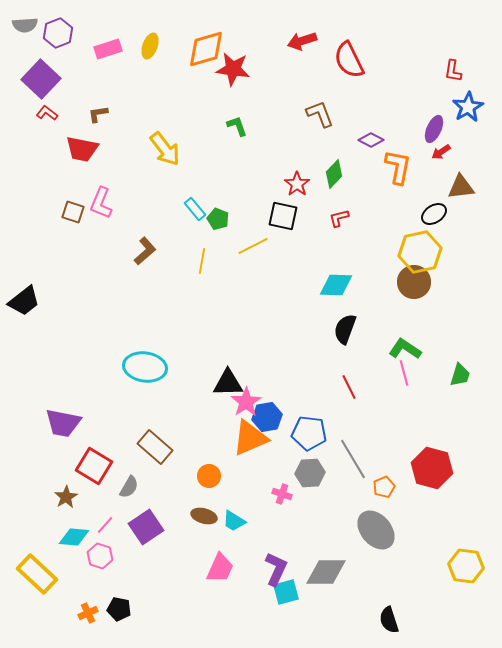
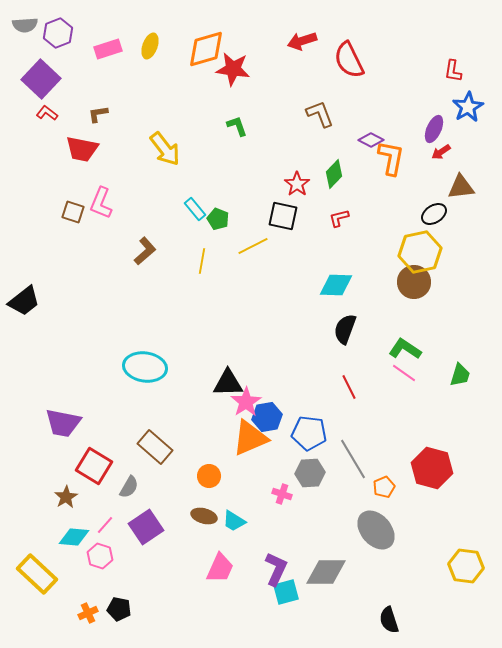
orange L-shape at (398, 167): moved 7 px left, 9 px up
pink line at (404, 373): rotated 40 degrees counterclockwise
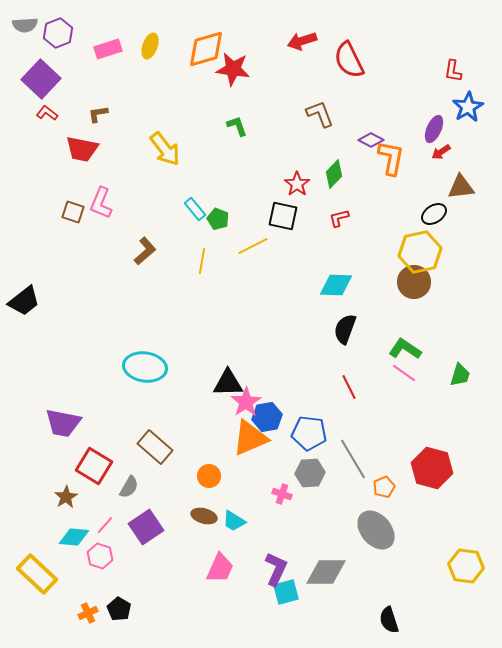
black pentagon at (119, 609): rotated 20 degrees clockwise
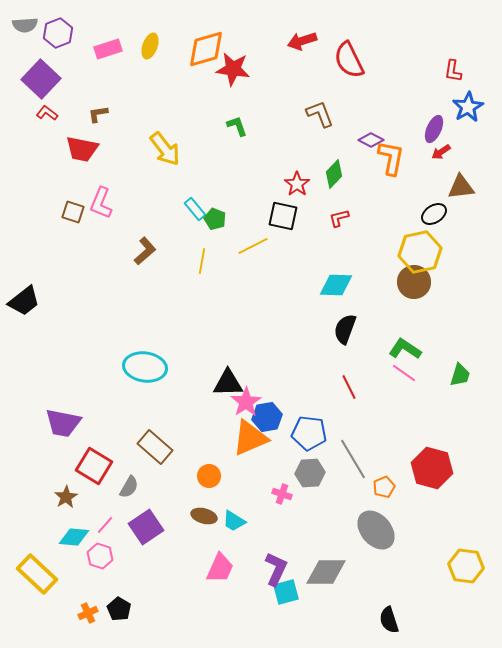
green pentagon at (218, 219): moved 3 px left
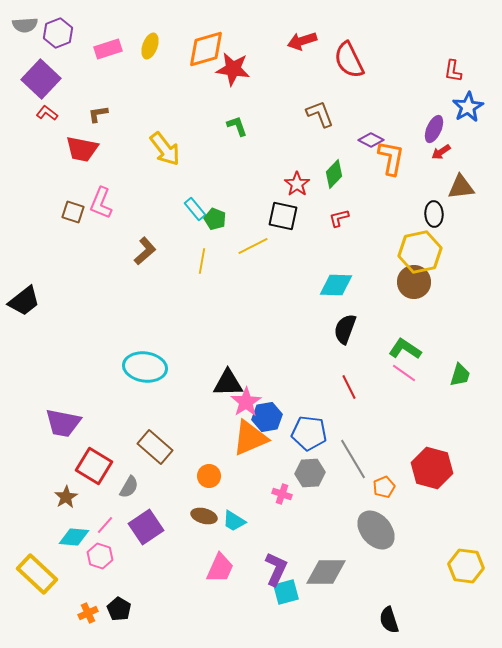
black ellipse at (434, 214): rotated 60 degrees counterclockwise
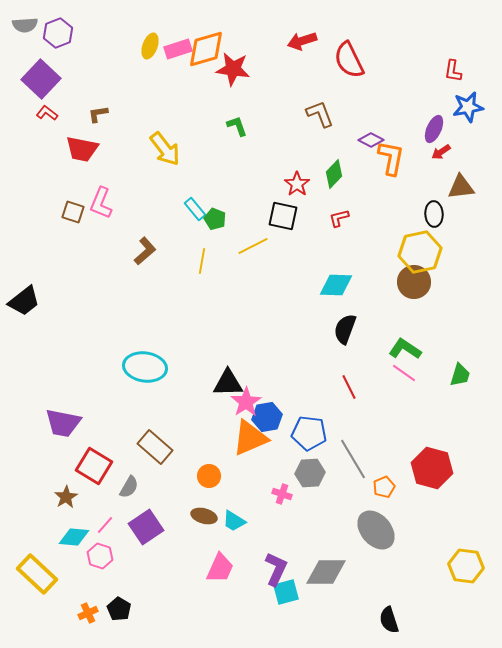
pink rectangle at (108, 49): moved 70 px right
blue star at (468, 107): rotated 20 degrees clockwise
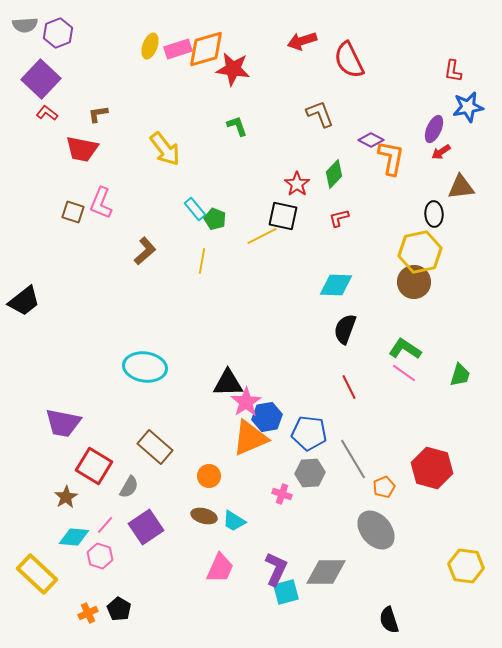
yellow line at (253, 246): moved 9 px right, 10 px up
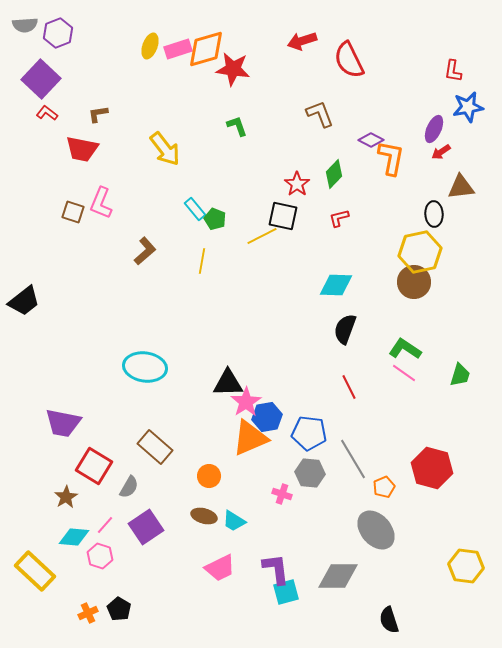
gray hexagon at (310, 473): rotated 8 degrees clockwise
pink trapezoid at (220, 568): rotated 40 degrees clockwise
purple L-shape at (276, 569): rotated 32 degrees counterclockwise
gray diamond at (326, 572): moved 12 px right, 4 px down
yellow rectangle at (37, 574): moved 2 px left, 3 px up
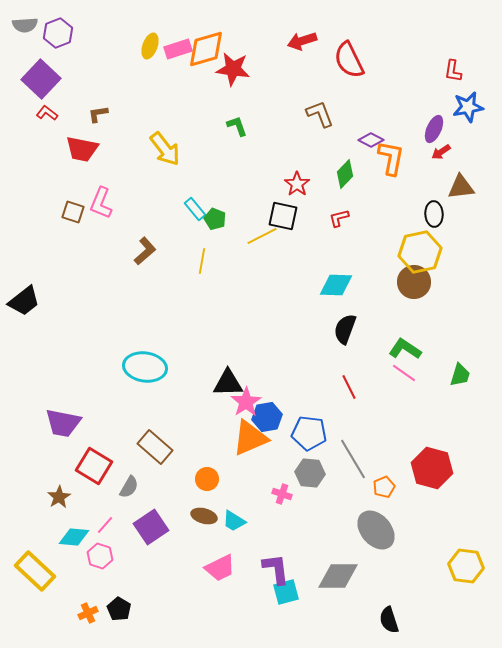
green diamond at (334, 174): moved 11 px right
orange circle at (209, 476): moved 2 px left, 3 px down
brown star at (66, 497): moved 7 px left
purple square at (146, 527): moved 5 px right
